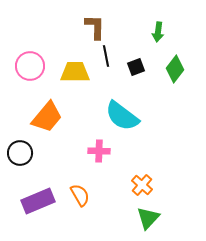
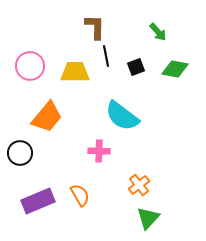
green arrow: rotated 48 degrees counterclockwise
green diamond: rotated 64 degrees clockwise
orange cross: moved 3 px left; rotated 10 degrees clockwise
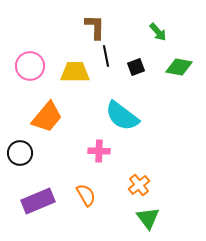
green diamond: moved 4 px right, 2 px up
orange semicircle: moved 6 px right
green triangle: rotated 20 degrees counterclockwise
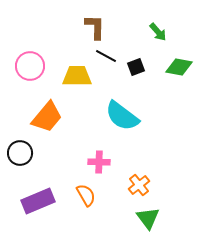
black line: rotated 50 degrees counterclockwise
yellow trapezoid: moved 2 px right, 4 px down
pink cross: moved 11 px down
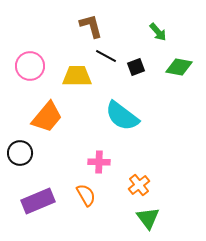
brown L-shape: moved 4 px left, 1 px up; rotated 16 degrees counterclockwise
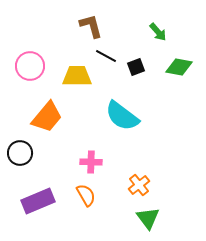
pink cross: moved 8 px left
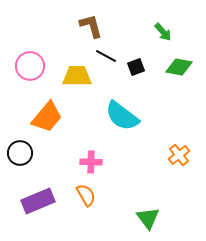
green arrow: moved 5 px right
orange cross: moved 40 px right, 30 px up
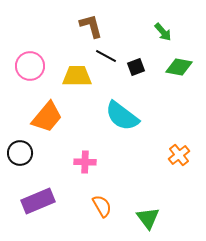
pink cross: moved 6 px left
orange semicircle: moved 16 px right, 11 px down
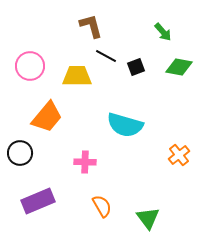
cyan semicircle: moved 3 px right, 9 px down; rotated 21 degrees counterclockwise
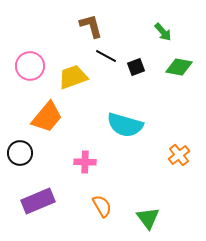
yellow trapezoid: moved 4 px left, 1 px down; rotated 20 degrees counterclockwise
